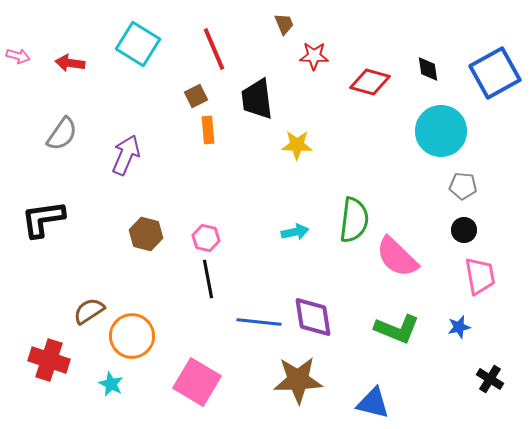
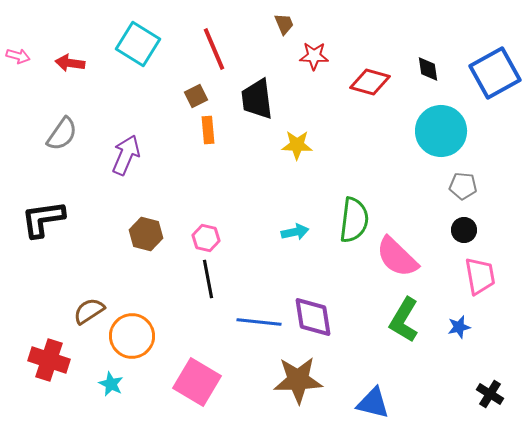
green L-shape: moved 7 px right, 9 px up; rotated 99 degrees clockwise
black cross: moved 15 px down
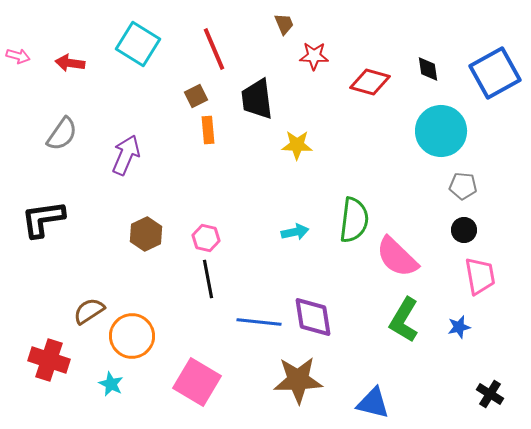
brown hexagon: rotated 20 degrees clockwise
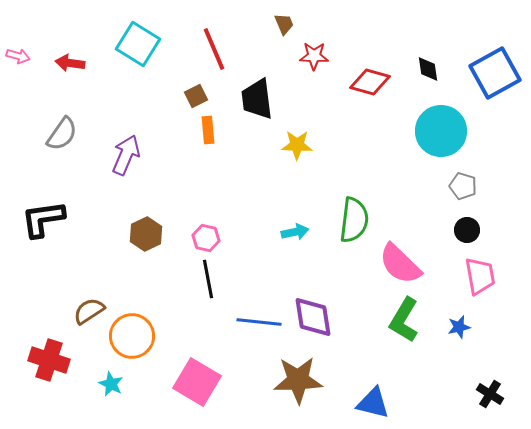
gray pentagon: rotated 12 degrees clockwise
black circle: moved 3 px right
pink semicircle: moved 3 px right, 7 px down
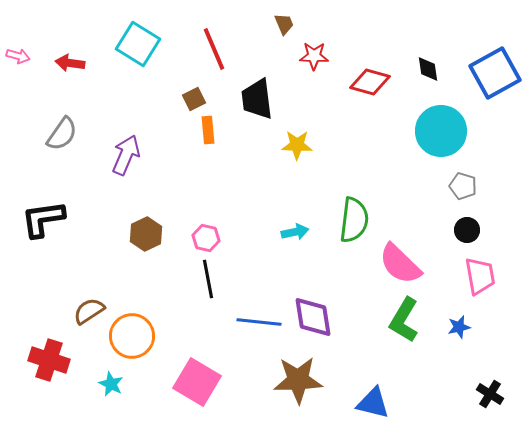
brown square: moved 2 px left, 3 px down
